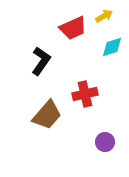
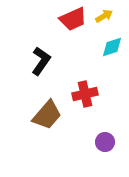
red trapezoid: moved 9 px up
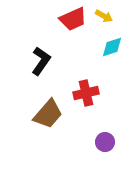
yellow arrow: rotated 60 degrees clockwise
red cross: moved 1 px right, 1 px up
brown trapezoid: moved 1 px right, 1 px up
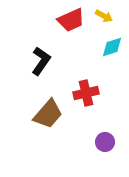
red trapezoid: moved 2 px left, 1 px down
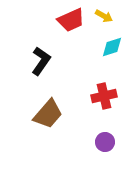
red cross: moved 18 px right, 3 px down
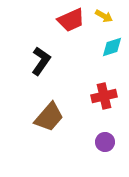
brown trapezoid: moved 1 px right, 3 px down
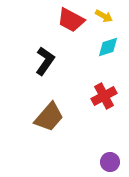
red trapezoid: rotated 52 degrees clockwise
cyan diamond: moved 4 px left
black L-shape: moved 4 px right
red cross: rotated 15 degrees counterclockwise
purple circle: moved 5 px right, 20 px down
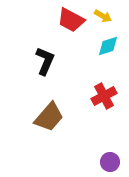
yellow arrow: moved 1 px left
cyan diamond: moved 1 px up
black L-shape: rotated 12 degrees counterclockwise
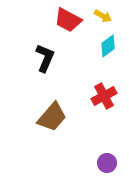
red trapezoid: moved 3 px left
cyan diamond: rotated 20 degrees counterclockwise
black L-shape: moved 3 px up
brown trapezoid: moved 3 px right
purple circle: moved 3 px left, 1 px down
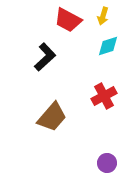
yellow arrow: rotated 78 degrees clockwise
cyan diamond: rotated 20 degrees clockwise
black L-shape: moved 1 px up; rotated 24 degrees clockwise
